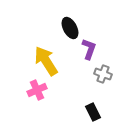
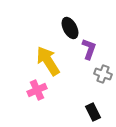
yellow arrow: moved 2 px right
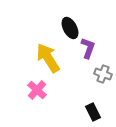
purple L-shape: moved 1 px left, 1 px up
yellow arrow: moved 3 px up
pink cross: rotated 24 degrees counterclockwise
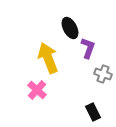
yellow arrow: rotated 12 degrees clockwise
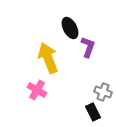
purple L-shape: moved 1 px up
gray cross: moved 18 px down
pink cross: rotated 12 degrees counterclockwise
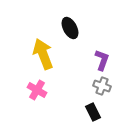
purple L-shape: moved 14 px right, 13 px down
yellow arrow: moved 5 px left, 4 px up
gray cross: moved 1 px left, 6 px up
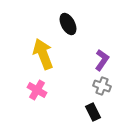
black ellipse: moved 2 px left, 4 px up
purple L-shape: rotated 15 degrees clockwise
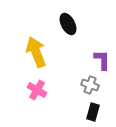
yellow arrow: moved 7 px left, 2 px up
purple L-shape: rotated 35 degrees counterclockwise
gray cross: moved 12 px left, 1 px up
black rectangle: rotated 42 degrees clockwise
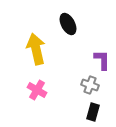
yellow arrow: moved 3 px up; rotated 8 degrees clockwise
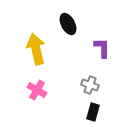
purple L-shape: moved 12 px up
